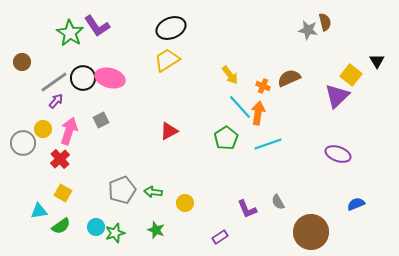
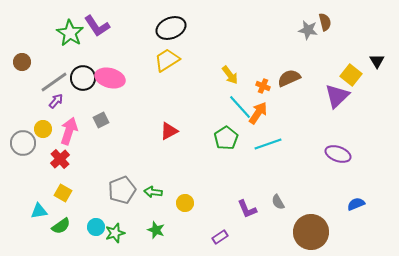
orange arrow at (258, 113): rotated 25 degrees clockwise
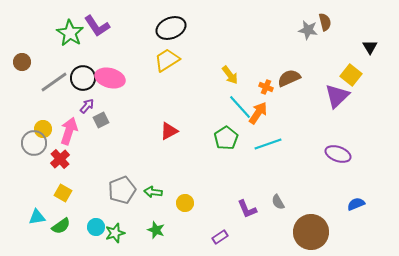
black triangle at (377, 61): moved 7 px left, 14 px up
orange cross at (263, 86): moved 3 px right, 1 px down
purple arrow at (56, 101): moved 31 px right, 5 px down
gray circle at (23, 143): moved 11 px right
cyan triangle at (39, 211): moved 2 px left, 6 px down
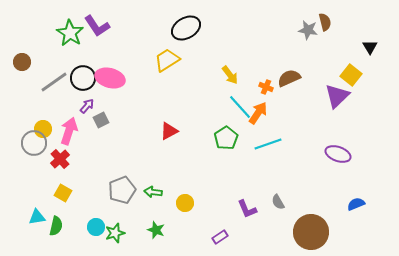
black ellipse at (171, 28): moved 15 px right; rotated 8 degrees counterclockwise
green semicircle at (61, 226): moved 5 px left; rotated 42 degrees counterclockwise
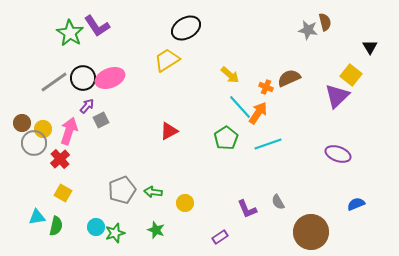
brown circle at (22, 62): moved 61 px down
yellow arrow at (230, 75): rotated 12 degrees counterclockwise
pink ellipse at (110, 78): rotated 36 degrees counterclockwise
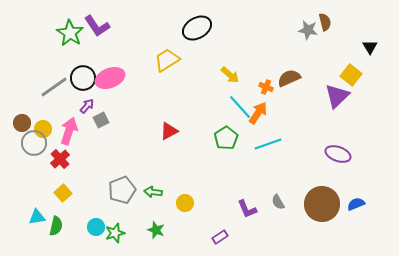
black ellipse at (186, 28): moved 11 px right
gray line at (54, 82): moved 5 px down
yellow square at (63, 193): rotated 18 degrees clockwise
brown circle at (311, 232): moved 11 px right, 28 px up
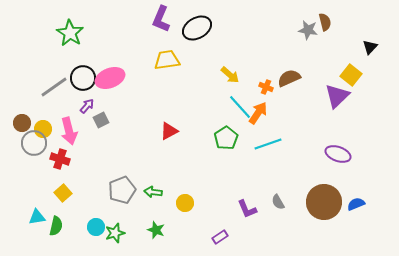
purple L-shape at (97, 26): moved 64 px right, 7 px up; rotated 56 degrees clockwise
black triangle at (370, 47): rotated 14 degrees clockwise
yellow trapezoid at (167, 60): rotated 24 degrees clockwise
pink arrow at (69, 131): rotated 148 degrees clockwise
red cross at (60, 159): rotated 30 degrees counterclockwise
brown circle at (322, 204): moved 2 px right, 2 px up
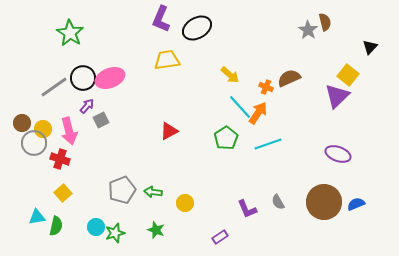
gray star at (308, 30): rotated 24 degrees clockwise
yellow square at (351, 75): moved 3 px left
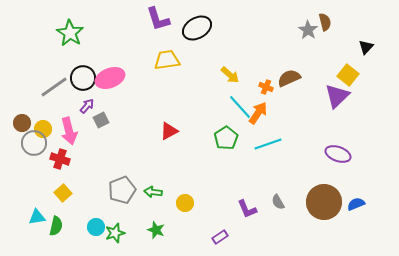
purple L-shape at (161, 19): moved 3 px left; rotated 40 degrees counterclockwise
black triangle at (370, 47): moved 4 px left
